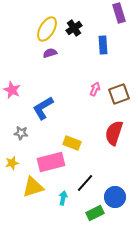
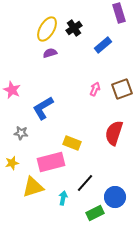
blue rectangle: rotated 54 degrees clockwise
brown square: moved 3 px right, 5 px up
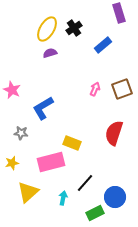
yellow triangle: moved 5 px left, 5 px down; rotated 25 degrees counterclockwise
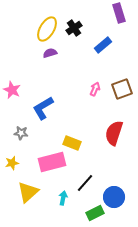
pink rectangle: moved 1 px right
blue circle: moved 1 px left
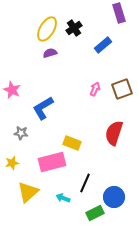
black line: rotated 18 degrees counterclockwise
cyan arrow: rotated 80 degrees counterclockwise
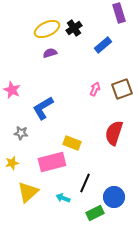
yellow ellipse: rotated 35 degrees clockwise
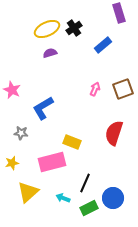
brown square: moved 1 px right
yellow rectangle: moved 1 px up
blue circle: moved 1 px left, 1 px down
green rectangle: moved 6 px left, 5 px up
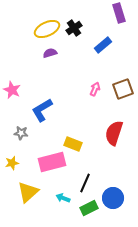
blue L-shape: moved 1 px left, 2 px down
yellow rectangle: moved 1 px right, 2 px down
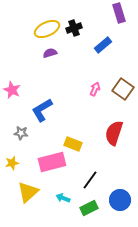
black cross: rotated 14 degrees clockwise
brown square: rotated 35 degrees counterclockwise
black line: moved 5 px right, 3 px up; rotated 12 degrees clockwise
blue circle: moved 7 px right, 2 px down
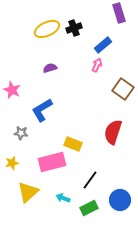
purple semicircle: moved 15 px down
pink arrow: moved 2 px right, 24 px up
red semicircle: moved 1 px left, 1 px up
